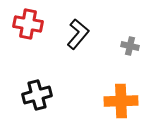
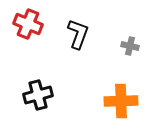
red cross: rotated 12 degrees clockwise
black L-shape: rotated 20 degrees counterclockwise
black cross: moved 1 px right
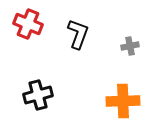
gray cross: rotated 24 degrees counterclockwise
orange cross: moved 2 px right
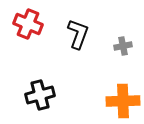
gray cross: moved 7 px left
black cross: moved 2 px right
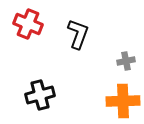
gray cross: moved 3 px right, 15 px down
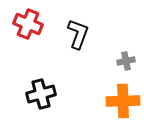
black cross: moved 1 px right, 1 px up
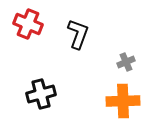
gray cross: moved 1 px down; rotated 12 degrees counterclockwise
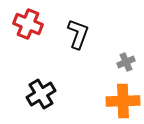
black cross: rotated 16 degrees counterclockwise
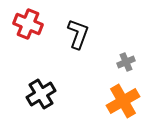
orange cross: rotated 28 degrees counterclockwise
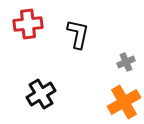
red cross: rotated 28 degrees counterclockwise
black L-shape: rotated 8 degrees counterclockwise
orange cross: moved 1 px right, 1 px down
